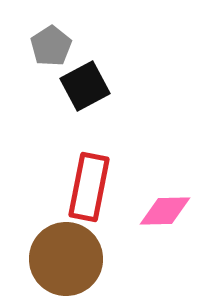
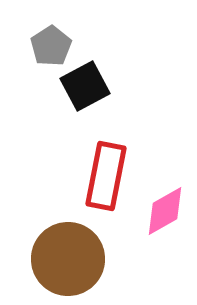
red rectangle: moved 17 px right, 11 px up
pink diamond: rotated 28 degrees counterclockwise
brown circle: moved 2 px right
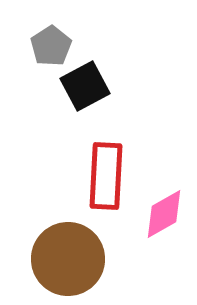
red rectangle: rotated 8 degrees counterclockwise
pink diamond: moved 1 px left, 3 px down
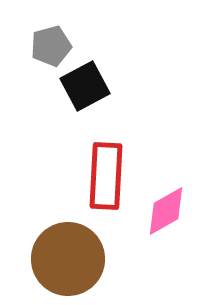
gray pentagon: rotated 18 degrees clockwise
pink diamond: moved 2 px right, 3 px up
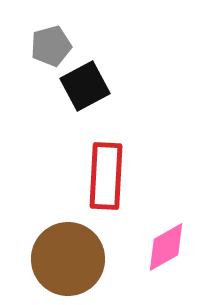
pink diamond: moved 36 px down
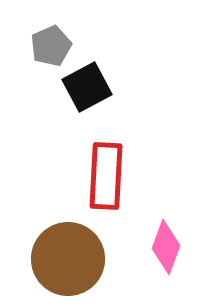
gray pentagon: rotated 9 degrees counterclockwise
black square: moved 2 px right, 1 px down
pink diamond: rotated 40 degrees counterclockwise
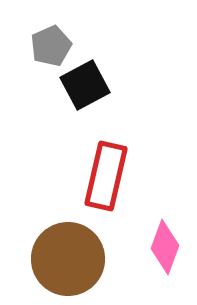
black square: moved 2 px left, 2 px up
red rectangle: rotated 10 degrees clockwise
pink diamond: moved 1 px left
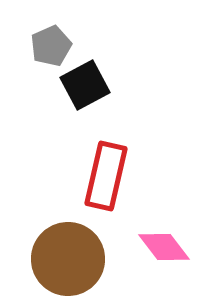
pink diamond: moved 1 px left; rotated 58 degrees counterclockwise
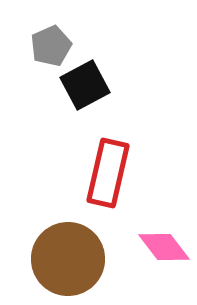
red rectangle: moved 2 px right, 3 px up
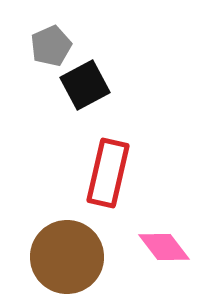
brown circle: moved 1 px left, 2 px up
